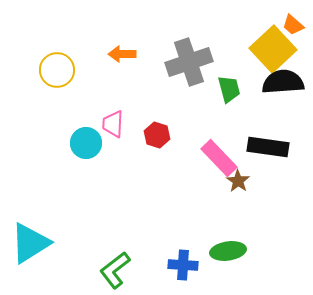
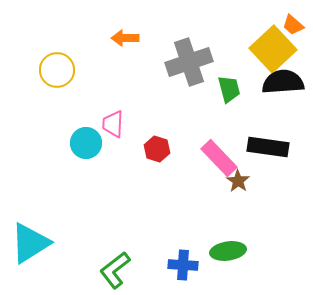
orange arrow: moved 3 px right, 16 px up
red hexagon: moved 14 px down
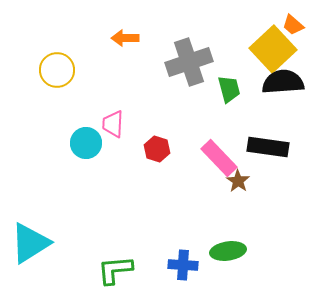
green L-shape: rotated 33 degrees clockwise
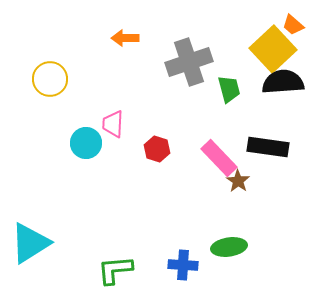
yellow circle: moved 7 px left, 9 px down
green ellipse: moved 1 px right, 4 px up
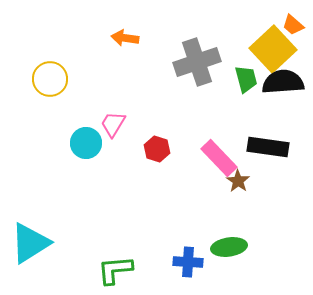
orange arrow: rotated 8 degrees clockwise
gray cross: moved 8 px right
green trapezoid: moved 17 px right, 10 px up
pink trapezoid: rotated 28 degrees clockwise
blue cross: moved 5 px right, 3 px up
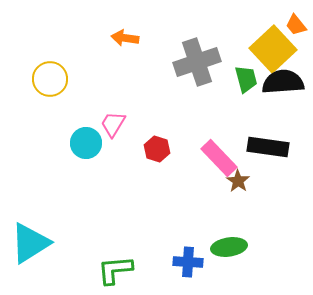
orange trapezoid: moved 3 px right; rotated 10 degrees clockwise
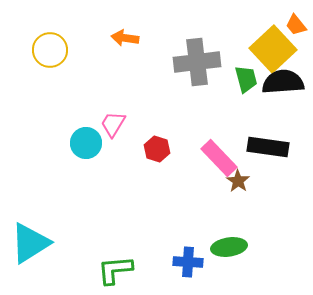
gray cross: rotated 12 degrees clockwise
yellow circle: moved 29 px up
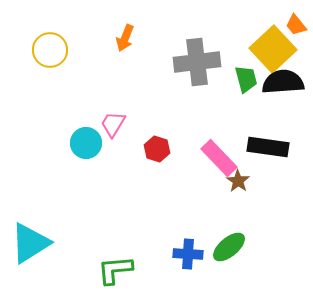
orange arrow: rotated 76 degrees counterclockwise
green ellipse: rotated 32 degrees counterclockwise
blue cross: moved 8 px up
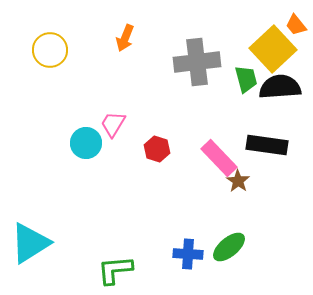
black semicircle: moved 3 px left, 5 px down
black rectangle: moved 1 px left, 2 px up
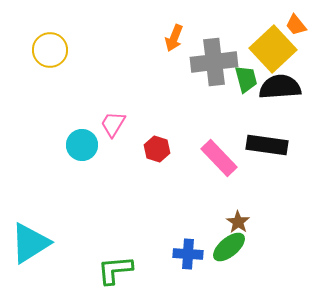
orange arrow: moved 49 px right
gray cross: moved 17 px right
cyan circle: moved 4 px left, 2 px down
brown star: moved 41 px down
